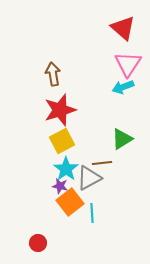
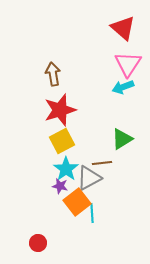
orange square: moved 7 px right
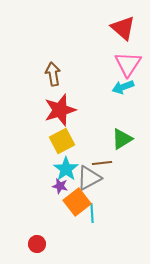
red circle: moved 1 px left, 1 px down
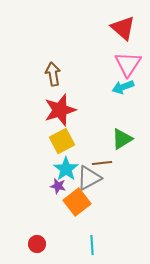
purple star: moved 2 px left
cyan line: moved 32 px down
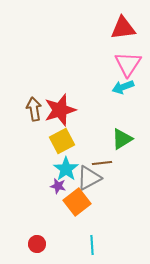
red triangle: rotated 48 degrees counterclockwise
brown arrow: moved 19 px left, 35 px down
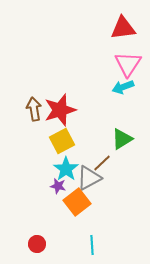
brown line: rotated 36 degrees counterclockwise
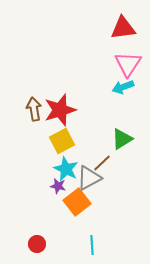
cyan star: rotated 10 degrees counterclockwise
